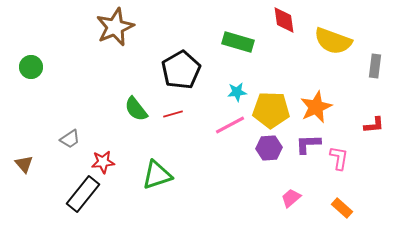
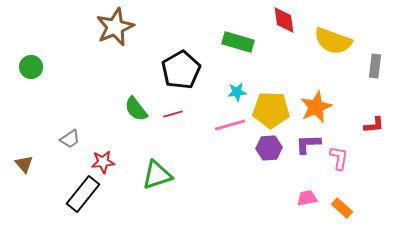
pink line: rotated 12 degrees clockwise
pink trapezoid: moved 16 px right; rotated 30 degrees clockwise
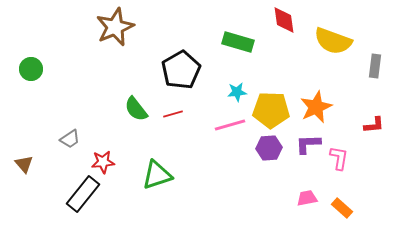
green circle: moved 2 px down
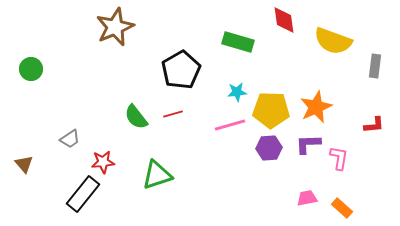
green semicircle: moved 8 px down
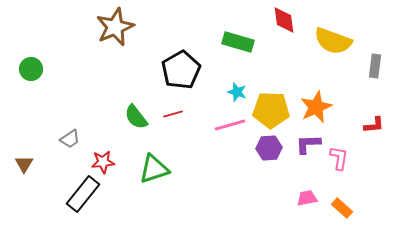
cyan star: rotated 24 degrees clockwise
brown triangle: rotated 12 degrees clockwise
green triangle: moved 3 px left, 6 px up
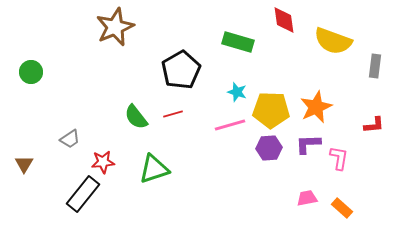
green circle: moved 3 px down
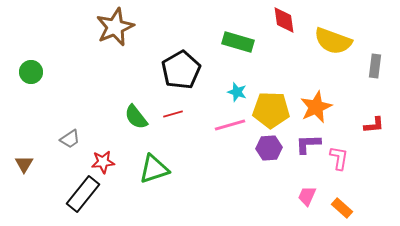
pink trapezoid: moved 2 px up; rotated 55 degrees counterclockwise
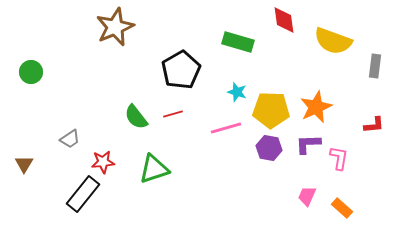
pink line: moved 4 px left, 3 px down
purple hexagon: rotated 15 degrees clockwise
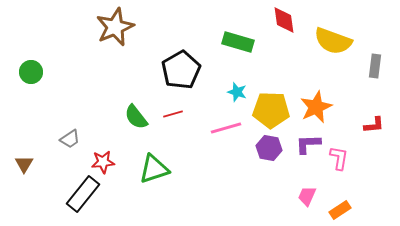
orange rectangle: moved 2 px left, 2 px down; rotated 75 degrees counterclockwise
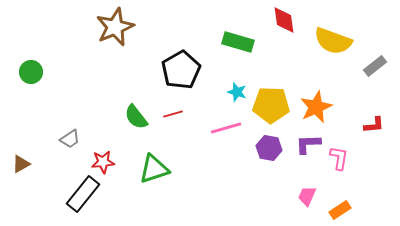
gray rectangle: rotated 45 degrees clockwise
yellow pentagon: moved 5 px up
brown triangle: moved 3 px left; rotated 30 degrees clockwise
